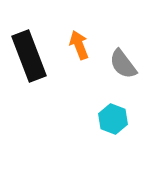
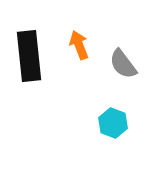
black rectangle: rotated 15 degrees clockwise
cyan hexagon: moved 4 px down
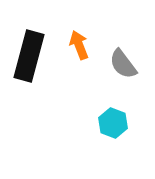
black rectangle: rotated 21 degrees clockwise
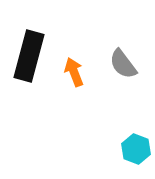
orange arrow: moved 5 px left, 27 px down
cyan hexagon: moved 23 px right, 26 px down
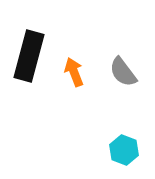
gray semicircle: moved 8 px down
cyan hexagon: moved 12 px left, 1 px down
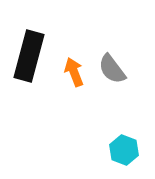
gray semicircle: moved 11 px left, 3 px up
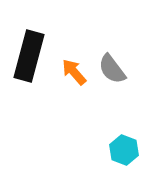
orange arrow: rotated 20 degrees counterclockwise
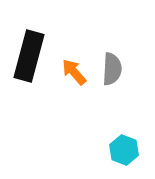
gray semicircle: rotated 140 degrees counterclockwise
